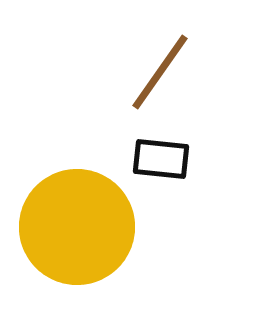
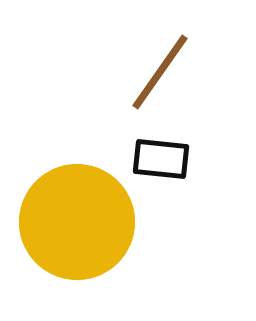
yellow circle: moved 5 px up
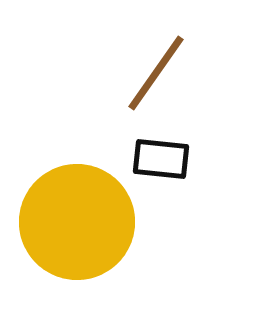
brown line: moved 4 px left, 1 px down
